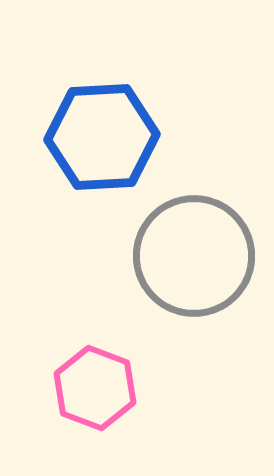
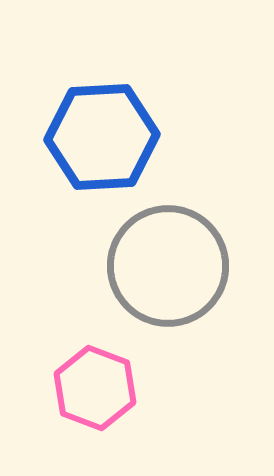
gray circle: moved 26 px left, 10 px down
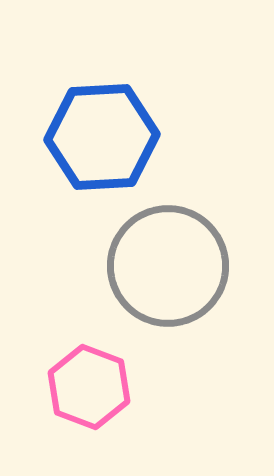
pink hexagon: moved 6 px left, 1 px up
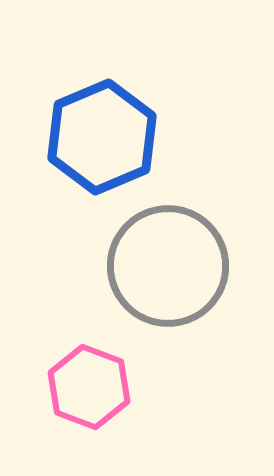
blue hexagon: rotated 20 degrees counterclockwise
